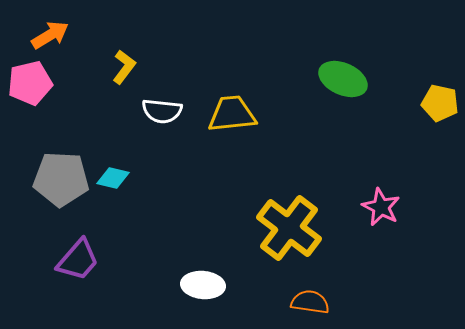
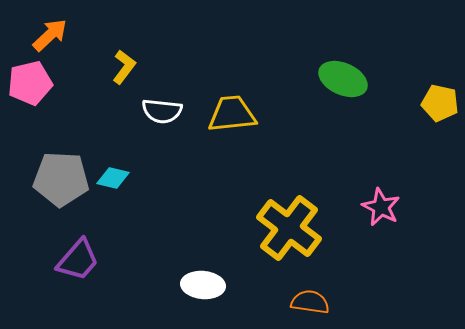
orange arrow: rotated 12 degrees counterclockwise
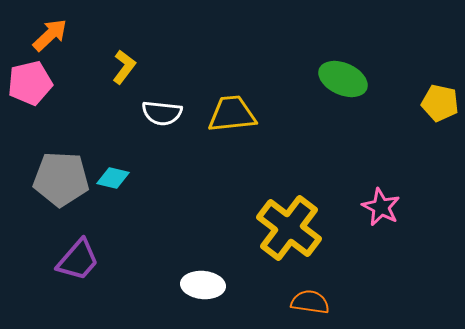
white semicircle: moved 2 px down
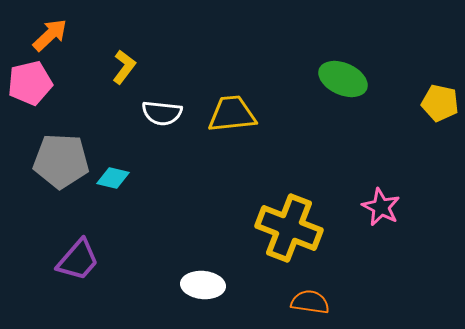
gray pentagon: moved 18 px up
yellow cross: rotated 16 degrees counterclockwise
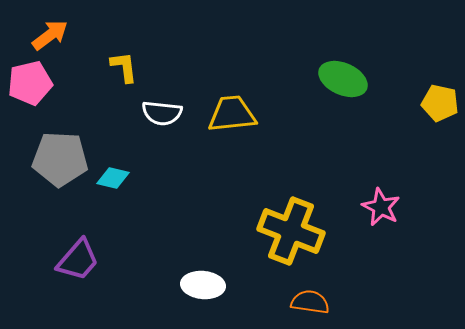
orange arrow: rotated 6 degrees clockwise
yellow L-shape: rotated 44 degrees counterclockwise
gray pentagon: moved 1 px left, 2 px up
yellow cross: moved 2 px right, 3 px down
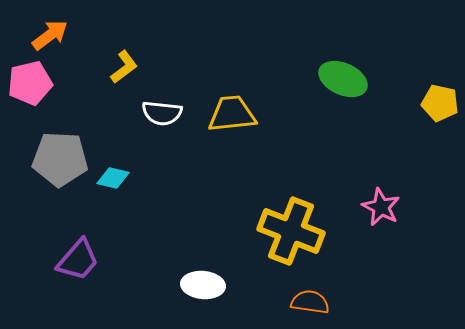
yellow L-shape: rotated 60 degrees clockwise
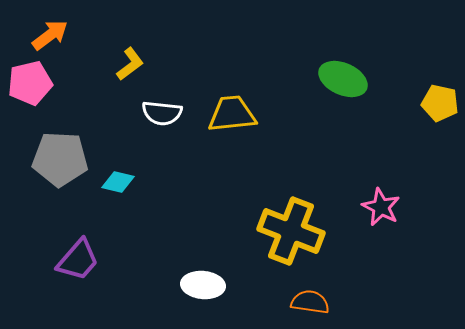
yellow L-shape: moved 6 px right, 3 px up
cyan diamond: moved 5 px right, 4 px down
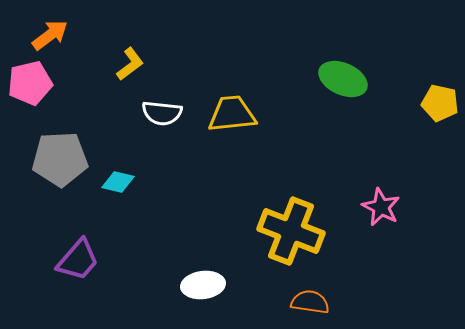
gray pentagon: rotated 6 degrees counterclockwise
white ellipse: rotated 12 degrees counterclockwise
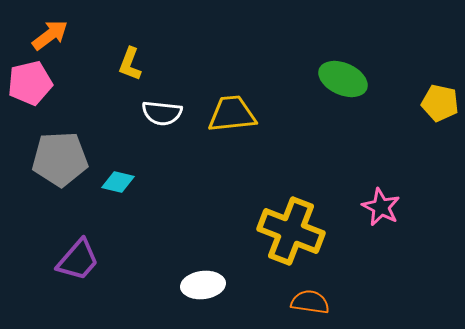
yellow L-shape: rotated 148 degrees clockwise
